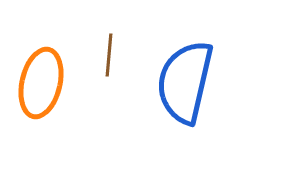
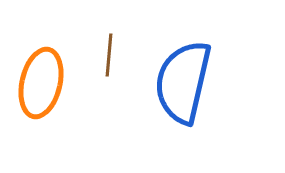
blue semicircle: moved 2 px left
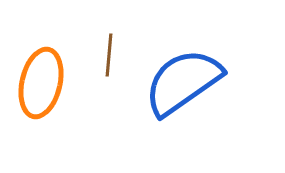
blue semicircle: rotated 42 degrees clockwise
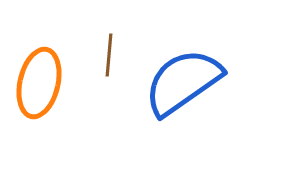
orange ellipse: moved 2 px left
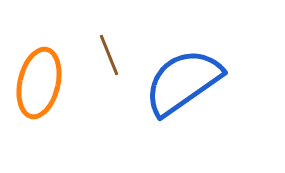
brown line: rotated 27 degrees counterclockwise
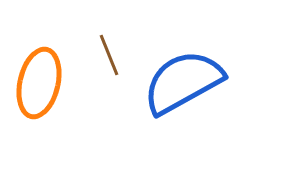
blue semicircle: rotated 6 degrees clockwise
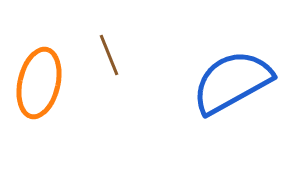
blue semicircle: moved 49 px right
